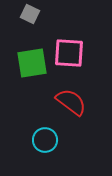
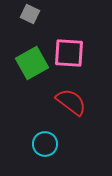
green square: rotated 20 degrees counterclockwise
cyan circle: moved 4 px down
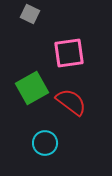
pink square: rotated 12 degrees counterclockwise
green square: moved 25 px down
cyan circle: moved 1 px up
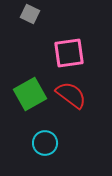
green square: moved 2 px left, 6 px down
red semicircle: moved 7 px up
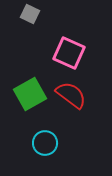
pink square: rotated 32 degrees clockwise
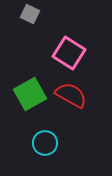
pink square: rotated 8 degrees clockwise
red semicircle: rotated 8 degrees counterclockwise
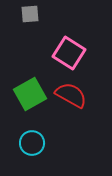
gray square: rotated 30 degrees counterclockwise
cyan circle: moved 13 px left
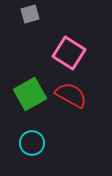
gray square: rotated 12 degrees counterclockwise
